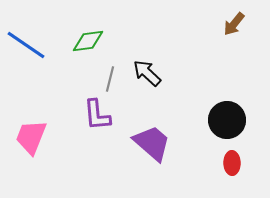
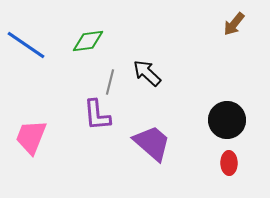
gray line: moved 3 px down
red ellipse: moved 3 px left
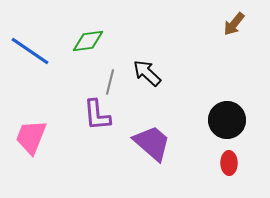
blue line: moved 4 px right, 6 px down
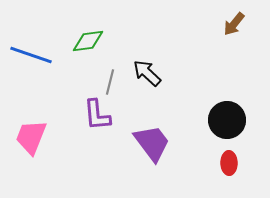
blue line: moved 1 px right, 4 px down; rotated 15 degrees counterclockwise
purple trapezoid: rotated 12 degrees clockwise
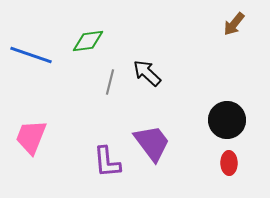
purple L-shape: moved 10 px right, 47 px down
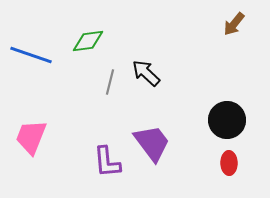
black arrow: moved 1 px left
